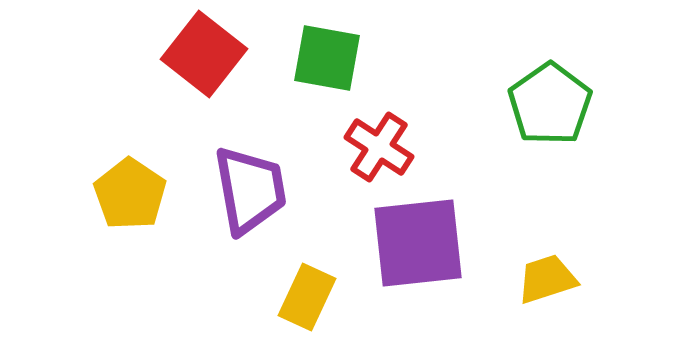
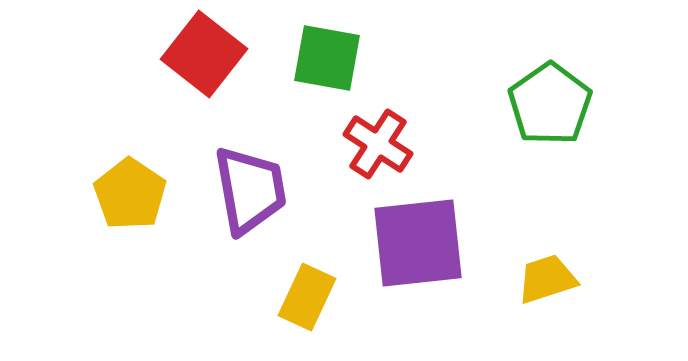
red cross: moved 1 px left, 3 px up
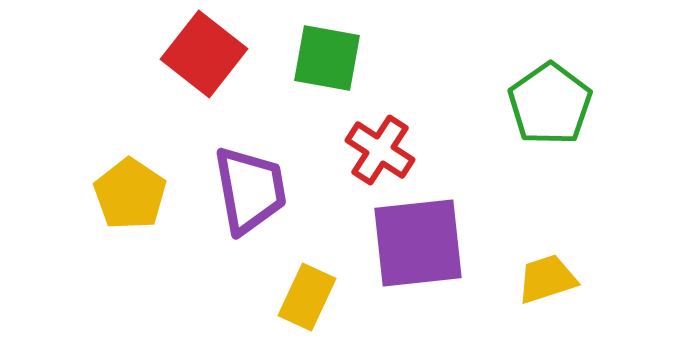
red cross: moved 2 px right, 6 px down
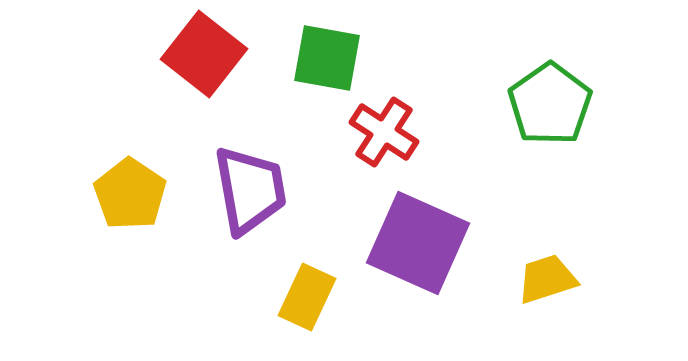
red cross: moved 4 px right, 18 px up
purple square: rotated 30 degrees clockwise
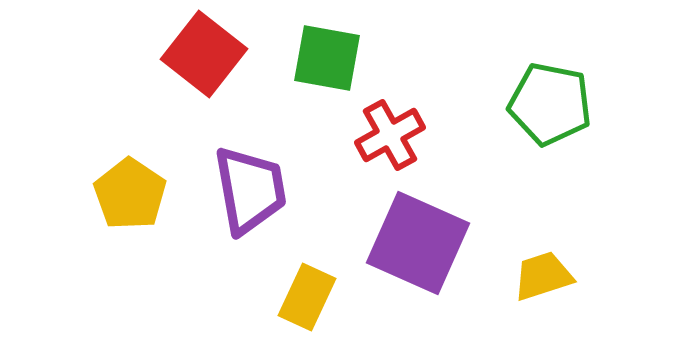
green pentagon: rotated 26 degrees counterclockwise
red cross: moved 6 px right, 3 px down; rotated 28 degrees clockwise
yellow trapezoid: moved 4 px left, 3 px up
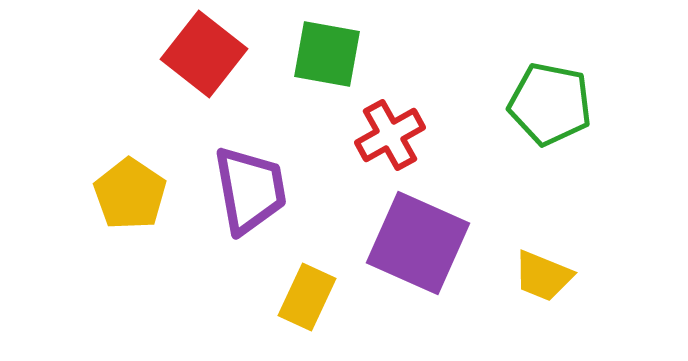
green square: moved 4 px up
yellow trapezoid: rotated 140 degrees counterclockwise
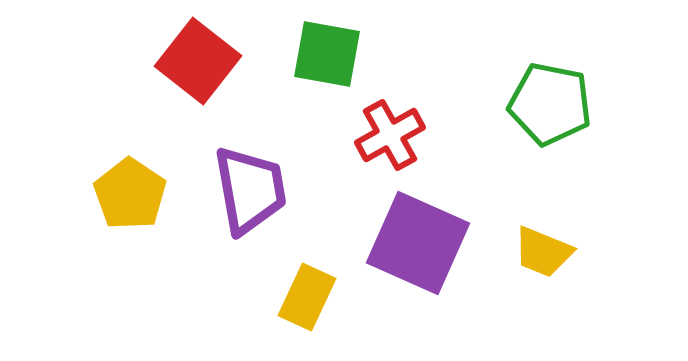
red square: moved 6 px left, 7 px down
yellow trapezoid: moved 24 px up
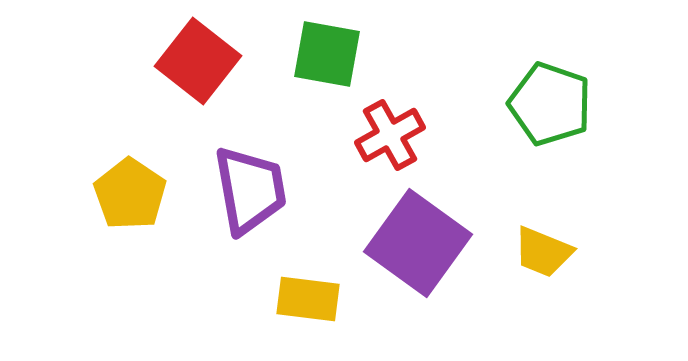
green pentagon: rotated 8 degrees clockwise
purple square: rotated 12 degrees clockwise
yellow rectangle: moved 1 px right, 2 px down; rotated 72 degrees clockwise
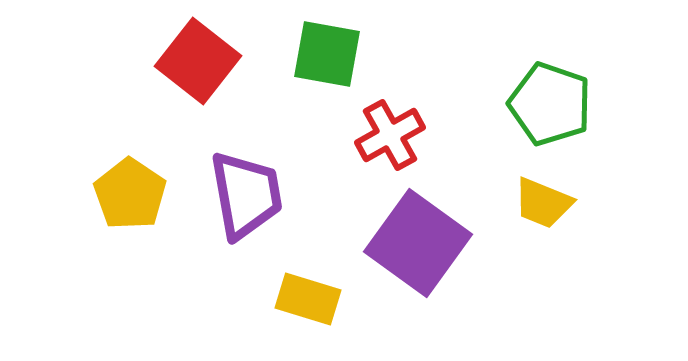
purple trapezoid: moved 4 px left, 5 px down
yellow trapezoid: moved 49 px up
yellow rectangle: rotated 10 degrees clockwise
